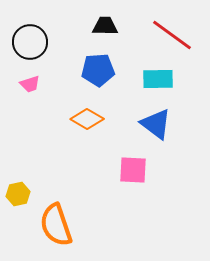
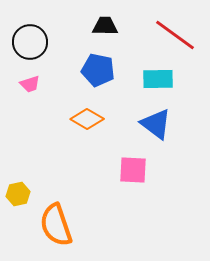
red line: moved 3 px right
blue pentagon: rotated 16 degrees clockwise
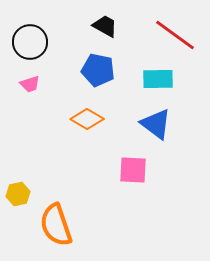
black trapezoid: rotated 28 degrees clockwise
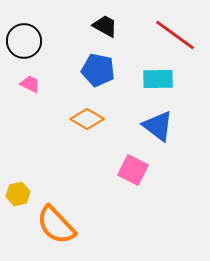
black circle: moved 6 px left, 1 px up
pink trapezoid: rotated 135 degrees counterclockwise
blue triangle: moved 2 px right, 2 px down
pink square: rotated 24 degrees clockwise
orange semicircle: rotated 24 degrees counterclockwise
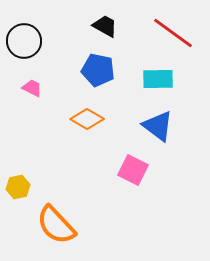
red line: moved 2 px left, 2 px up
pink trapezoid: moved 2 px right, 4 px down
yellow hexagon: moved 7 px up
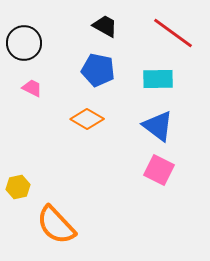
black circle: moved 2 px down
pink square: moved 26 px right
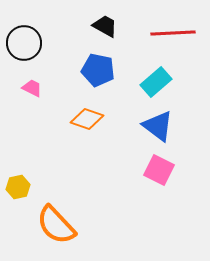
red line: rotated 39 degrees counterclockwise
cyan rectangle: moved 2 px left, 3 px down; rotated 40 degrees counterclockwise
orange diamond: rotated 12 degrees counterclockwise
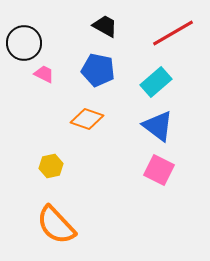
red line: rotated 27 degrees counterclockwise
pink trapezoid: moved 12 px right, 14 px up
yellow hexagon: moved 33 px right, 21 px up
